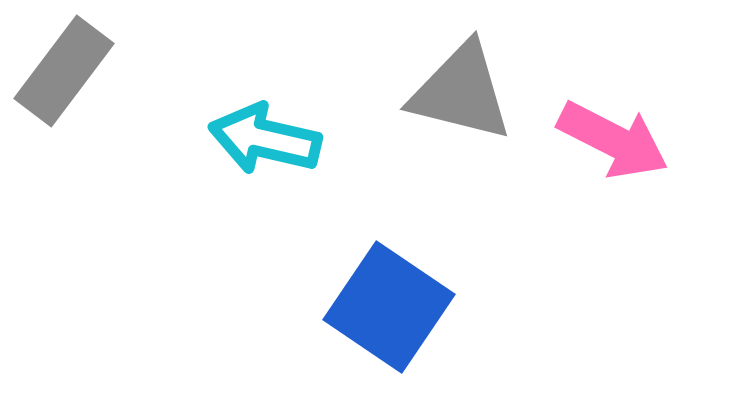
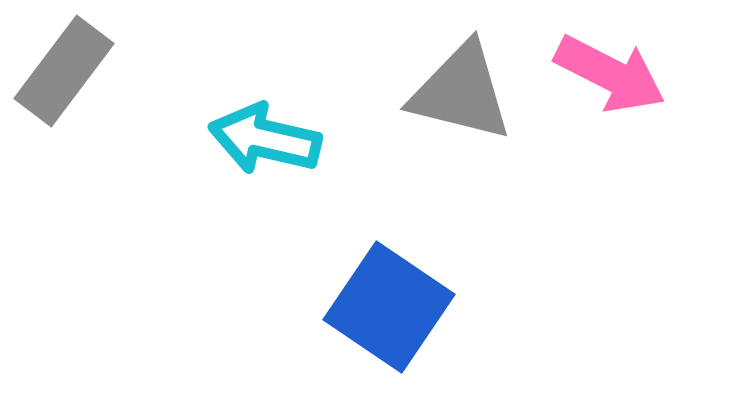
pink arrow: moved 3 px left, 66 px up
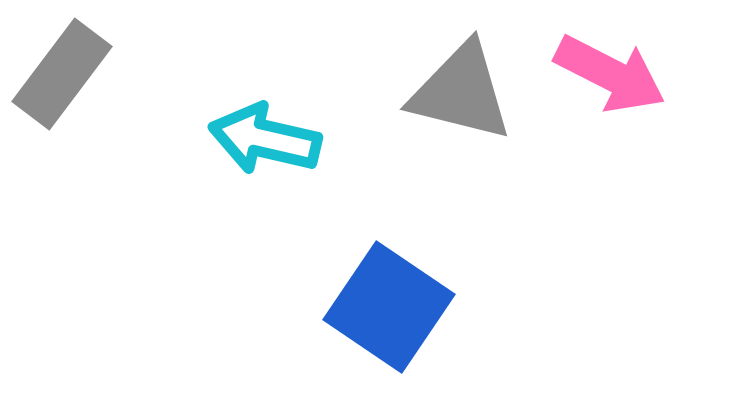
gray rectangle: moved 2 px left, 3 px down
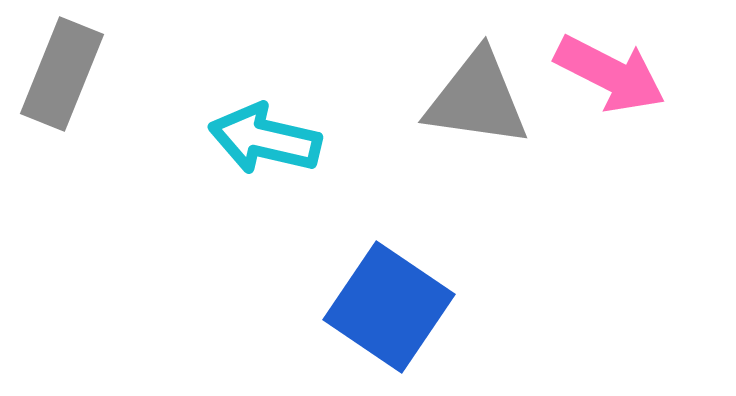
gray rectangle: rotated 15 degrees counterclockwise
gray triangle: moved 16 px right, 7 px down; rotated 6 degrees counterclockwise
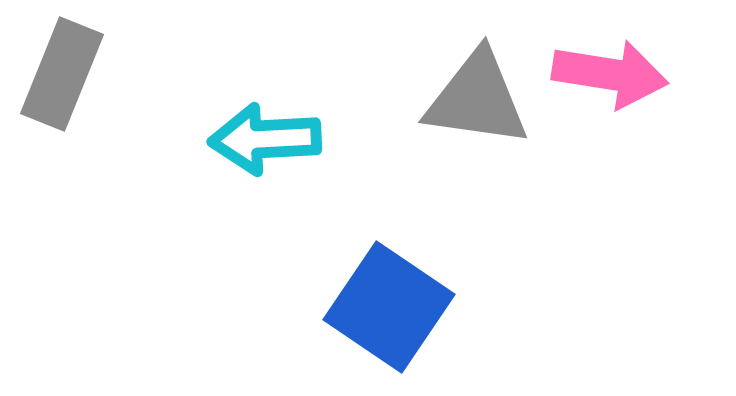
pink arrow: rotated 18 degrees counterclockwise
cyan arrow: rotated 16 degrees counterclockwise
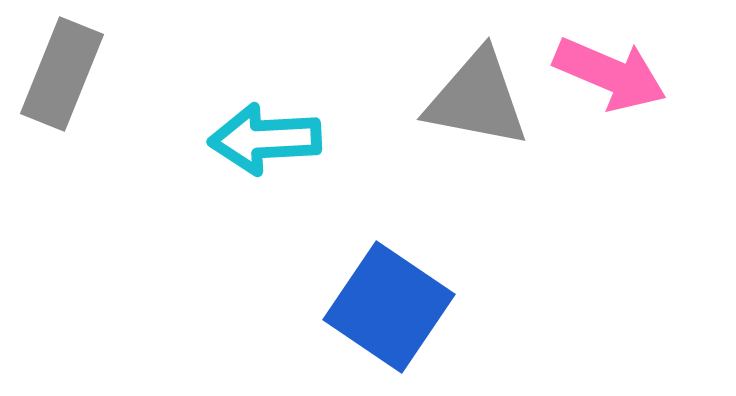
pink arrow: rotated 14 degrees clockwise
gray triangle: rotated 3 degrees clockwise
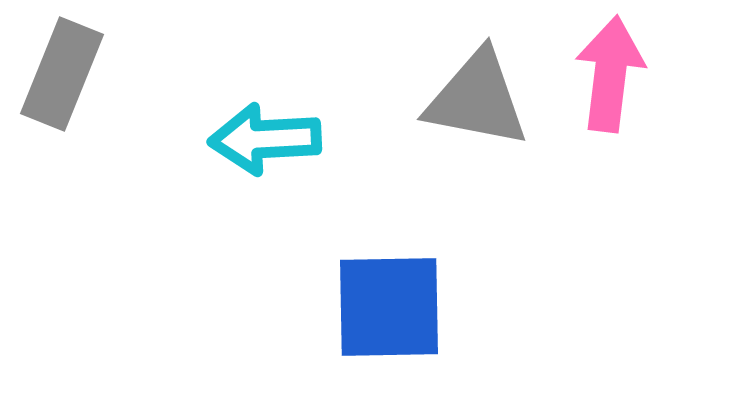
pink arrow: rotated 106 degrees counterclockwise
blue square: rotated 35 degrees counterclockwise
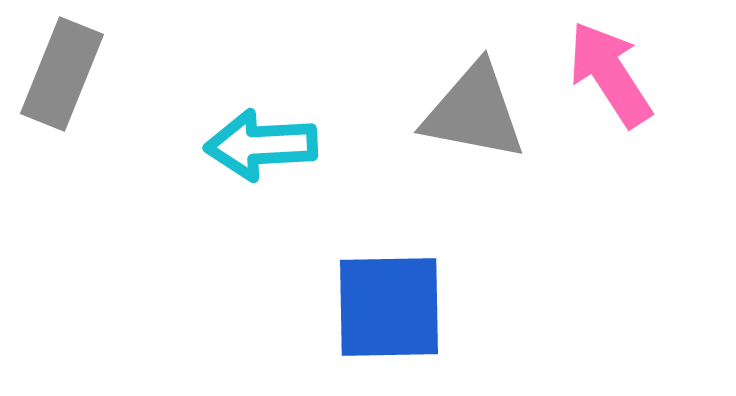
pink arrow: rotated 40 degrees counterclockwise
gray triangle: moved 3 px left, 13 px down
cyan arrow: moved 4 px left, 6 px down
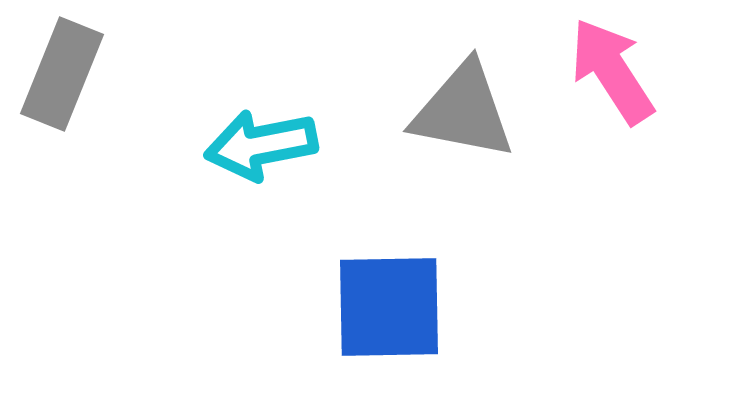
pink arrow: moved 2 px right, 3 px up
gray triangle: moved 11 px left, 1 px up
cyan arrow: rotated 8 degrees counterclockwise
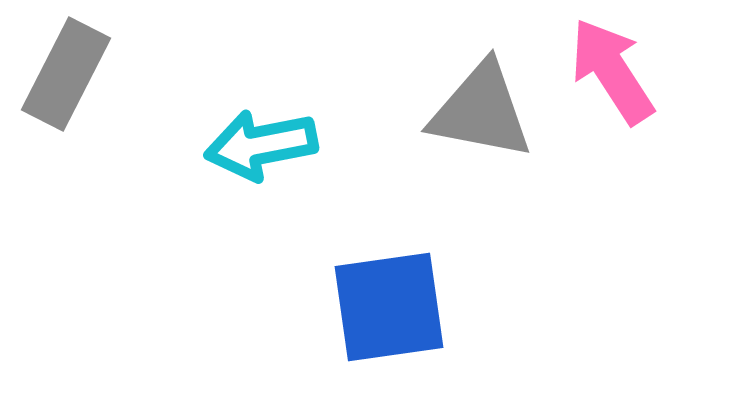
gray rectangle: moved 4 px right; rotated 5 degrees clockwise
gray triangle: moved 18 px right
blue square: rotated 7 degrees counterclockwise
